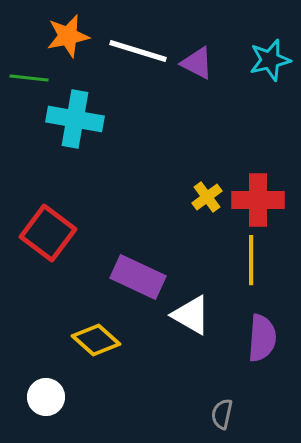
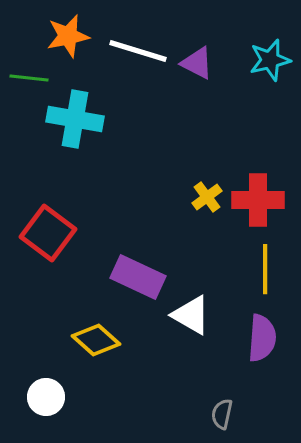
yellow line: moved 14 px right, 9 px down
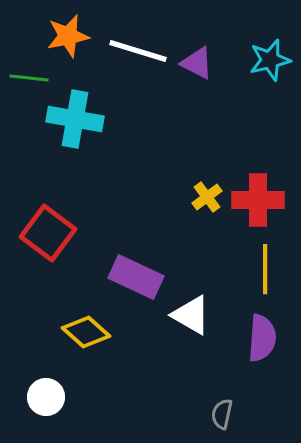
purple rectangle: moved 2 px left
yellow diamond: moved 10 px left, 8 px up
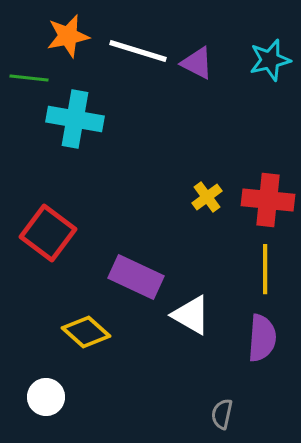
red cross: moved 10 px right; rotated 6 degrees clockwise
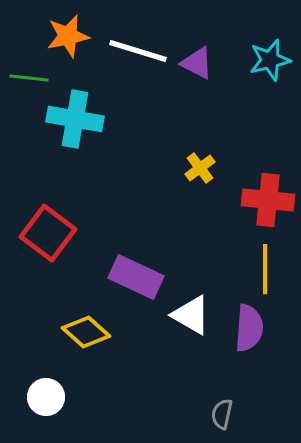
yellow cross: moved 7 px left, 29 px up
purple semicircle: moved 13 px left, 10 px up
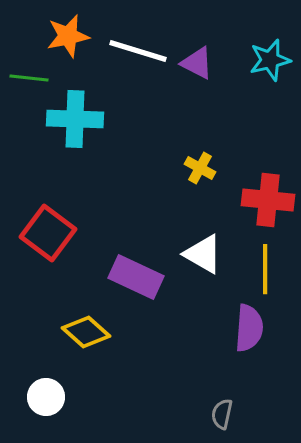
cyan cross: rotated 8 degrees counterclockwise
yellow cross: rotated 24 degrees counterclockwise
white triangle: moved 12 px right, 61 px up
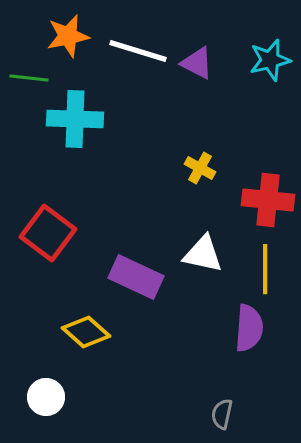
white triangle: rotated 18 degrees counterclockwise
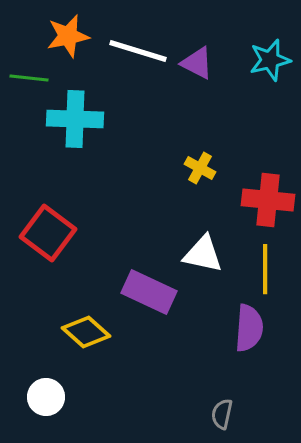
purple rectangle: moved 13 px right, 15 px down
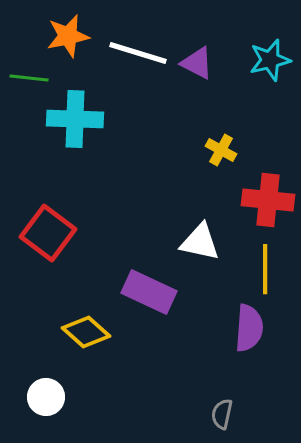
white line: moved 2 px down
yellow cross: moved 21 px right, 18 px up
white triangle: moved 3 px left, 12 px up
